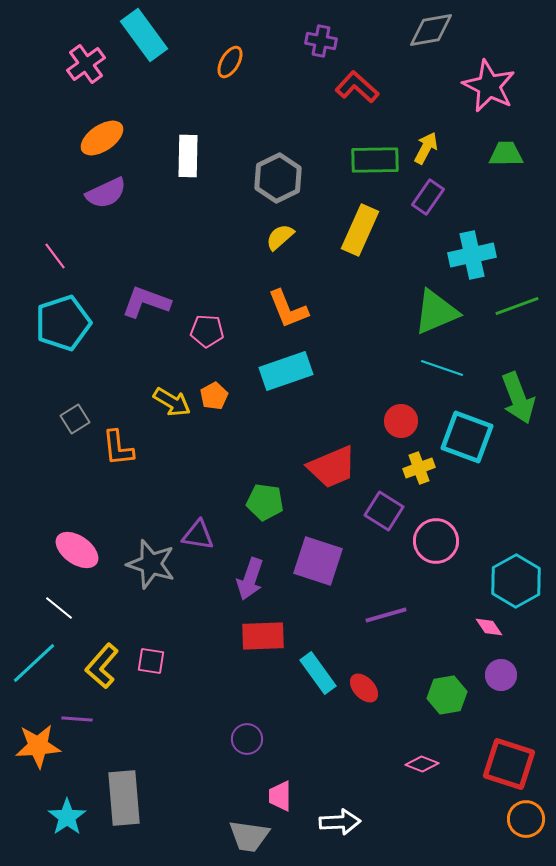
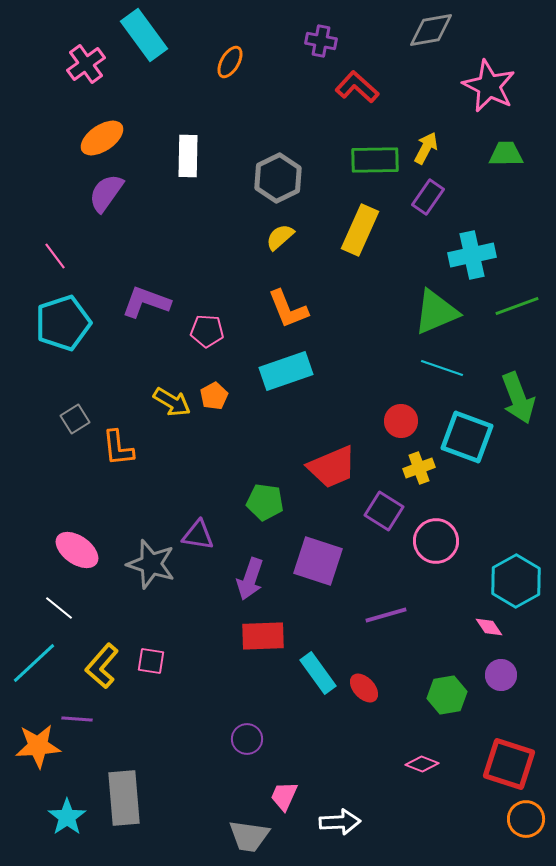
purple semicircle at (106, 193): rotated 150 degrees clockwise
pink trapezoid at (280, 796): moved 4 px right; rotated 24 degrees clockwise
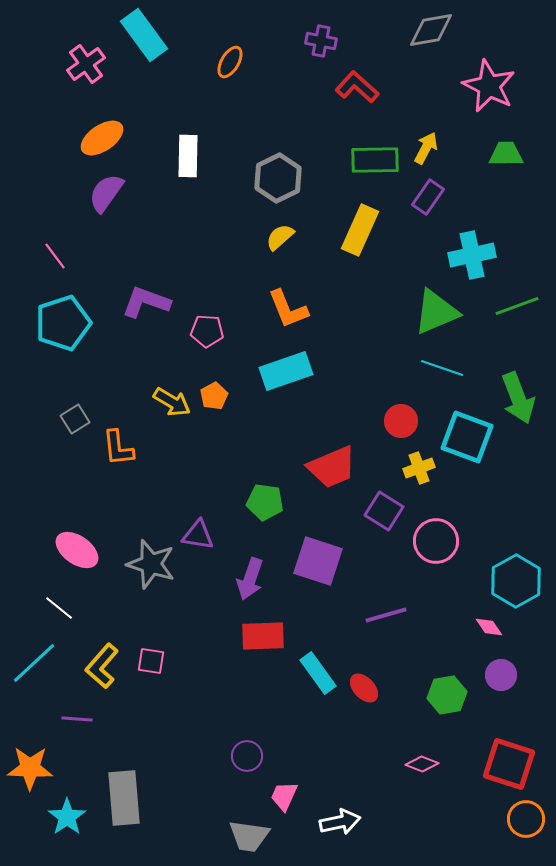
purple circle at (247, 739): moved 17 px down
orange star at (38, 746): moved 8 px left, 22 px down; rotated 6 degrees clockwise
white arrow at (340, 822): rotated 9 degrees counterclockwise
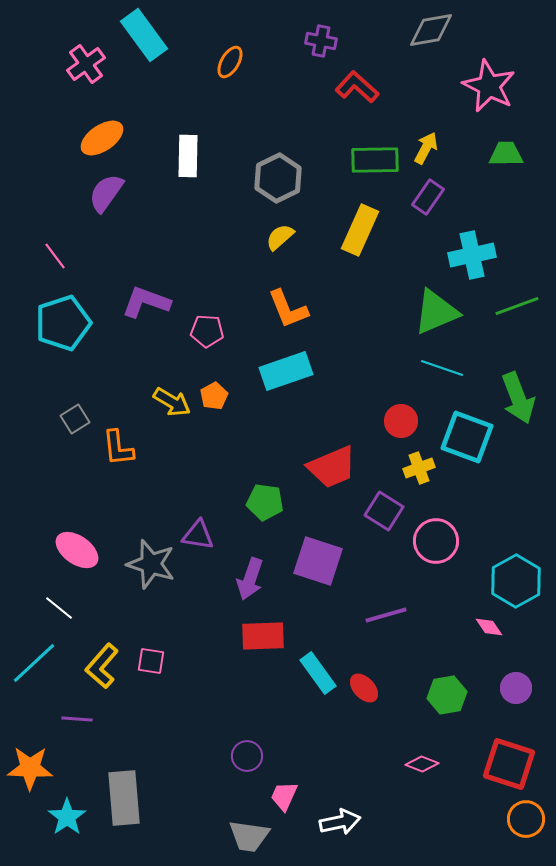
purple circle at (501, 675): moved 15 px right, 13 px down
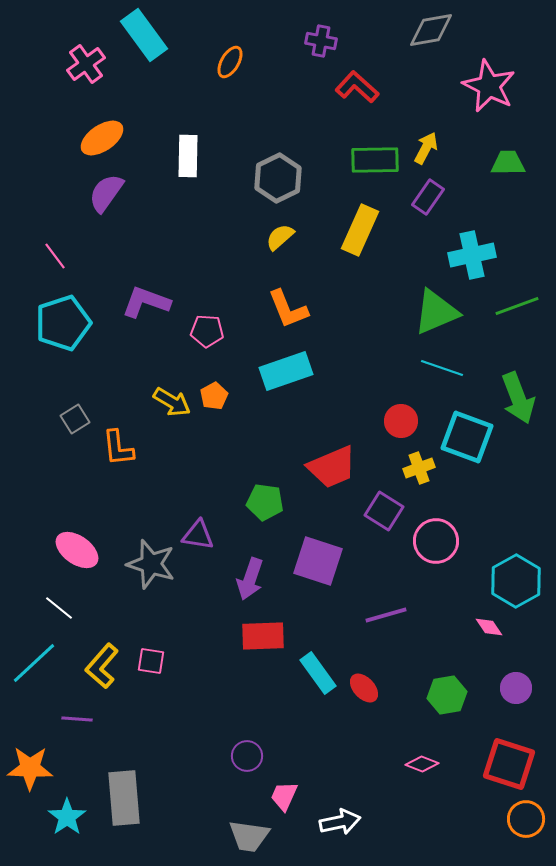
green trapezoid at (506, 154): moved 2 px right, 9 px down
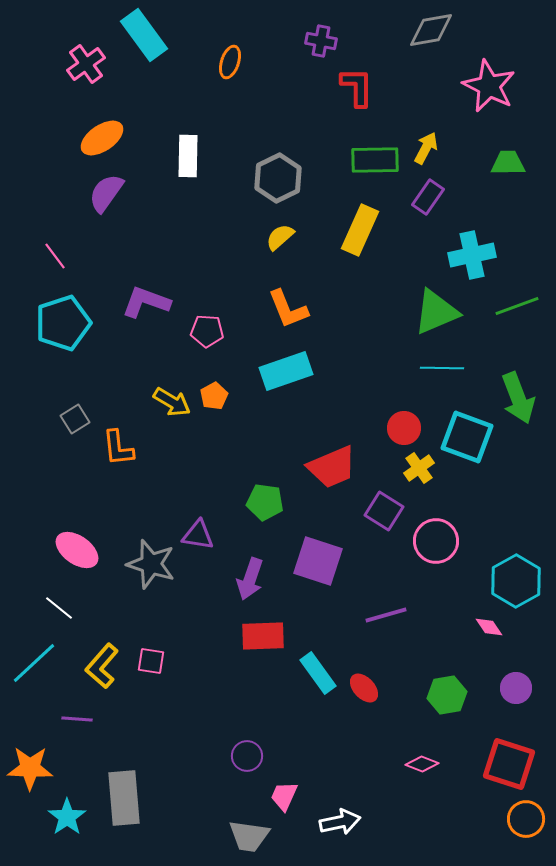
orange ellipse at (230, 62): rotated 12 degrees counterclockwise
red L-shape at (357, 87): rotated 48 degrees clockwise
cyan line at (442, 368): rotated 18 degrees counterclockwise
red circle at (401, 421): moved 3 px right, 7 px down
yellow cross at (419, 468): rotated 16 degrees counterclockwise
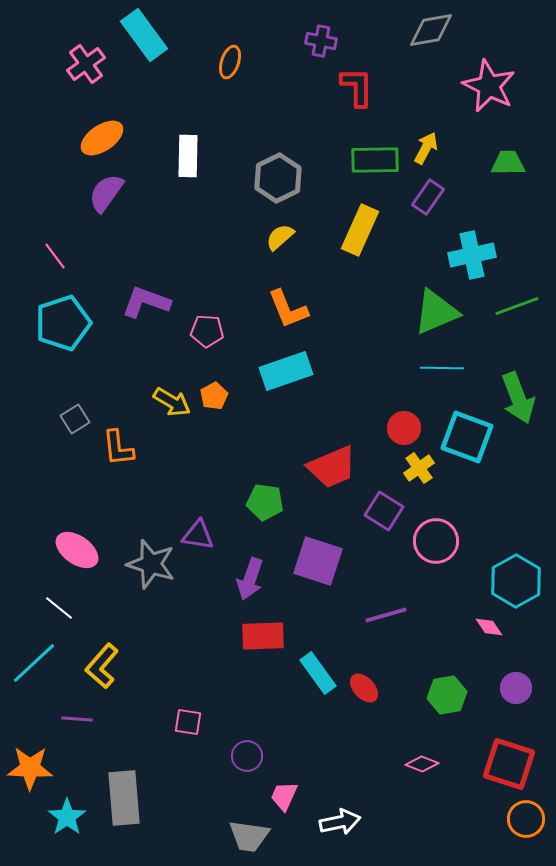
pink square at (151, 661): moved 37 px right, 61 px down
